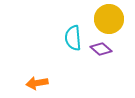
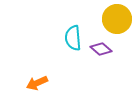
yellow circle: moved 8 px right
orange arrow: rotated 15 degrees counterclockwise
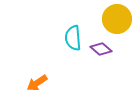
orange arrow: rotated 10 degrees counterclockwise
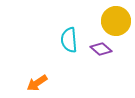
yellow circle: moved 1 px left, 2 px down
cyan semicircle: moved 4 px left, 2 px down
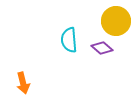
purple diamond: moved 1 px right, 1 px up
orange arrow: moved 14 px left; rotated 70 degrees counterclockwise
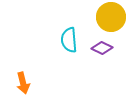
yellow circle: moved 5 px left, 4 px up
purple diamond: rotated 15 degrees counterclockwise
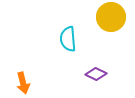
cyan semicircle: moved 1 px left, 1 px up
purple diamond: moved 6 px left, 26 px down
